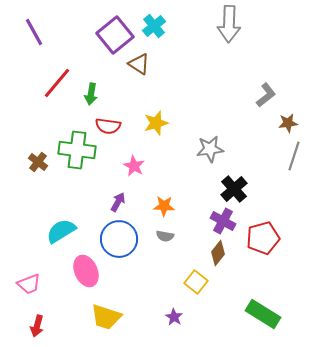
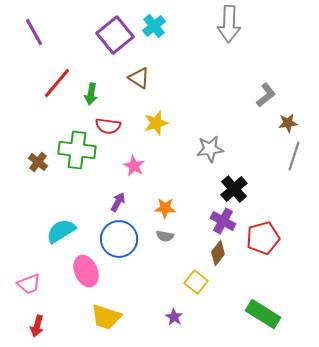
brown triangle: moved 14 px down
orange star: moved 1 px right, 2 px down
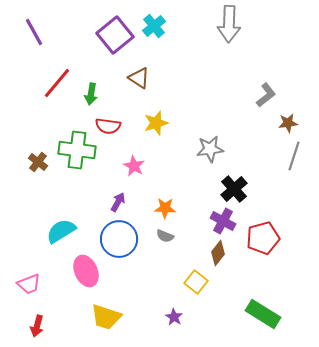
gray semicircle: rotated 12 degrees clockwise
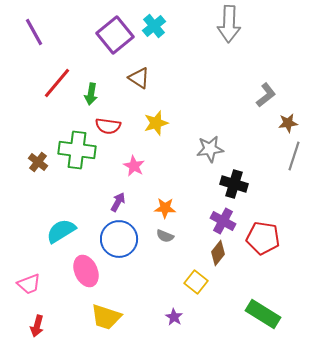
black cross: moved 5 px up; rotated 32 degrees counterclockwise
red pentagon: rotated 24 degrees clockwise
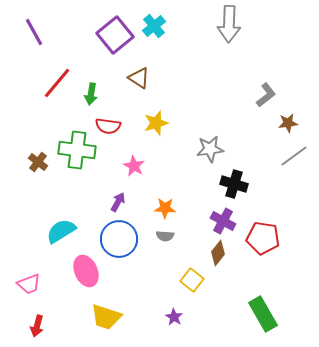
gray line: rotated 36 degrees clockwise
gray semicircle: rotated 18 degrees counterclockwise
yellow square: moved 4 px left, 2 px up
green rectangle: rotated 28 degrees clockwise
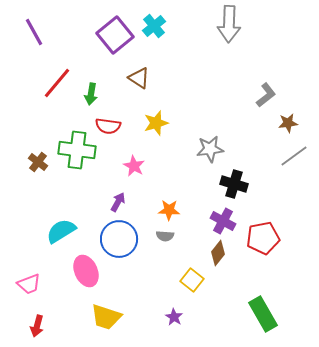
orange star: moved 4 px right, 2 px down
red pentagon: rotated 20 degrees counterclockwise
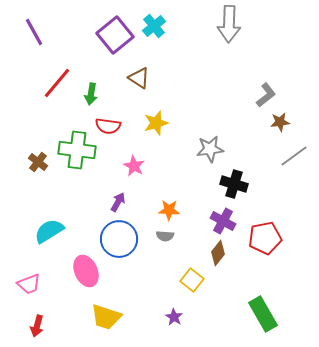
brown star: moved 8 px left, 1 px up
cyan semicircle: moved 12 px left
red pentagon: moved 2 px right
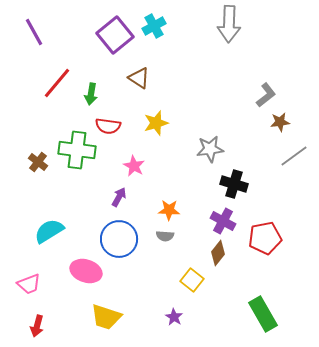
cyan cross: rotated 10 degrees clockwise
purple arrow: moved 1 px right, 5 px up
pink ellipse: rotated 48 degrees counterclockwise
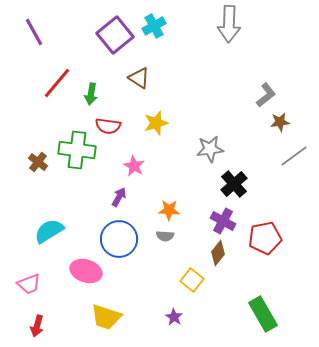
black cross: rotated 32 degrees clockwise
